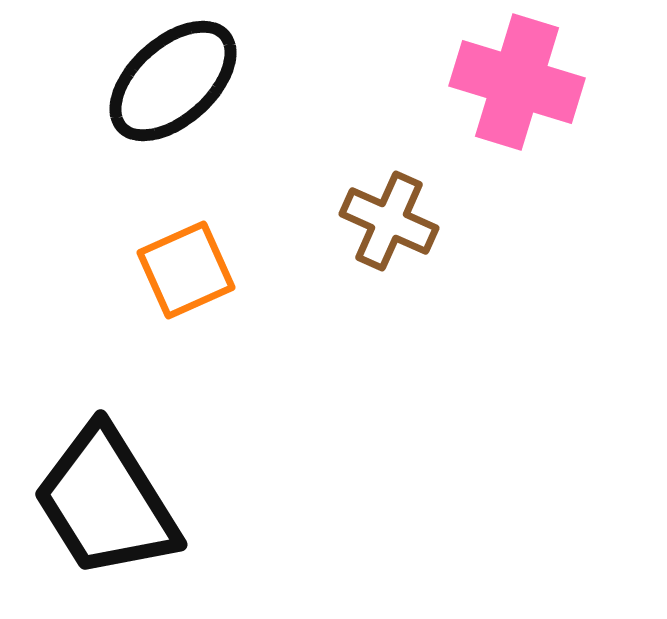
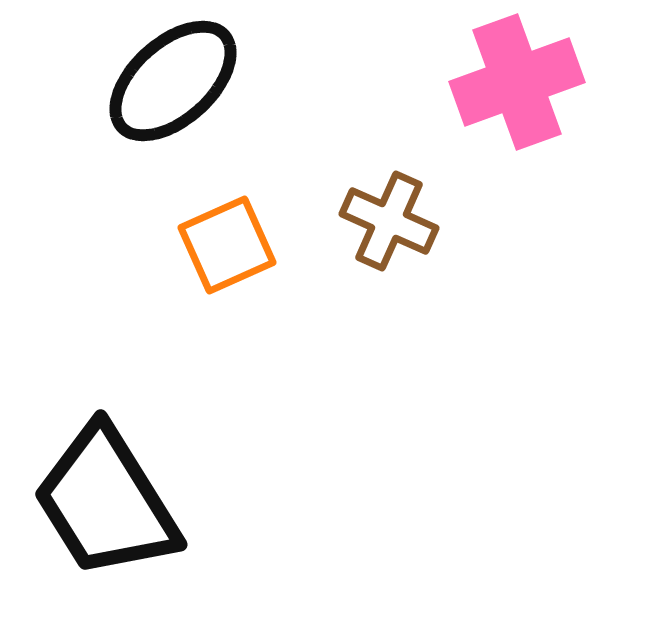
pink cross: rotated 37 degrees counterclockwise
orange square: moved 41 px right, 25 px up
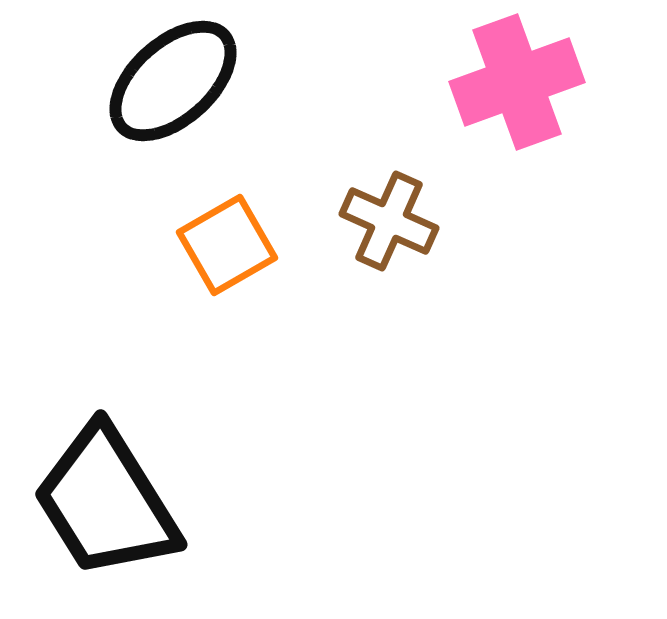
orange square: rotated 6 degrees counterclockwise
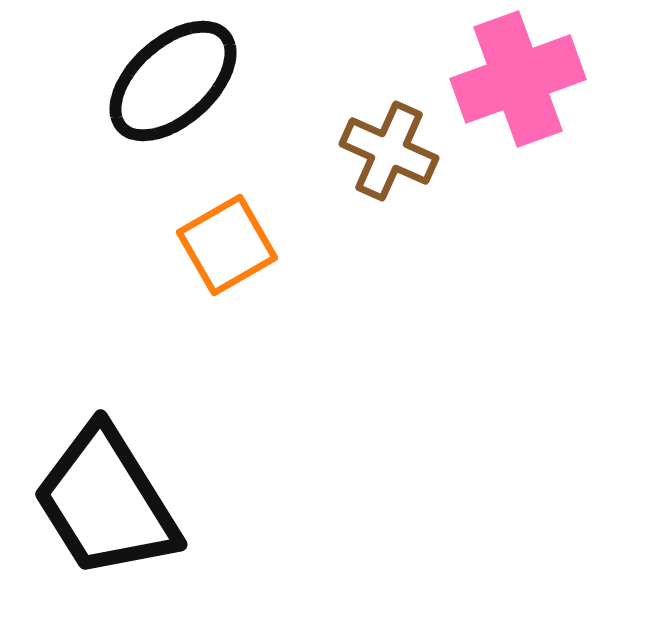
pink cross: moved 1 px right, 3 px up
brown cross: moved 70 px up
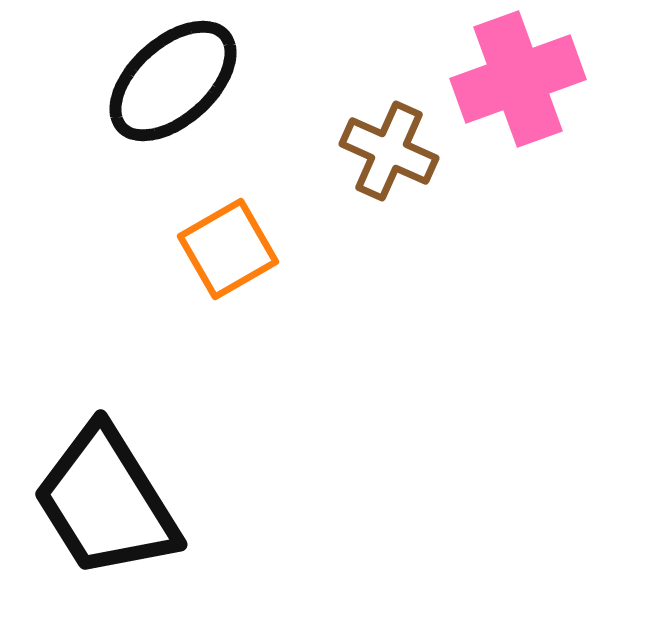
orange square: moved 1 px right, 4 px down
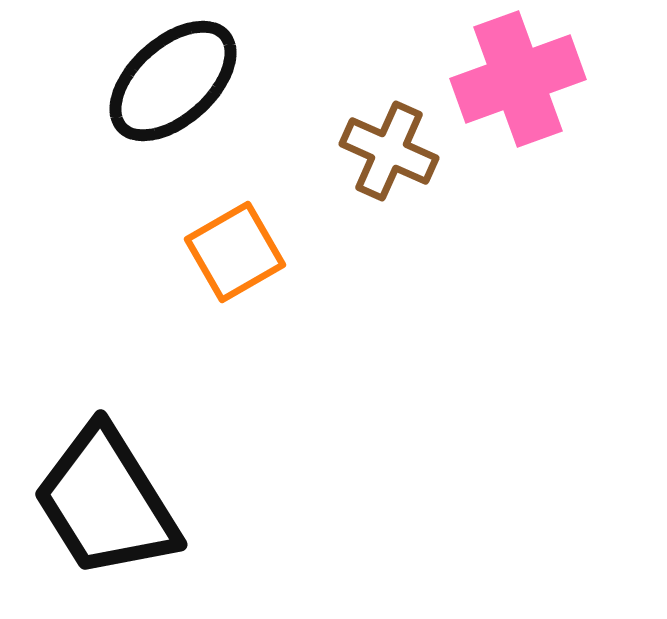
orange square: moved 7 px right, 3 px down
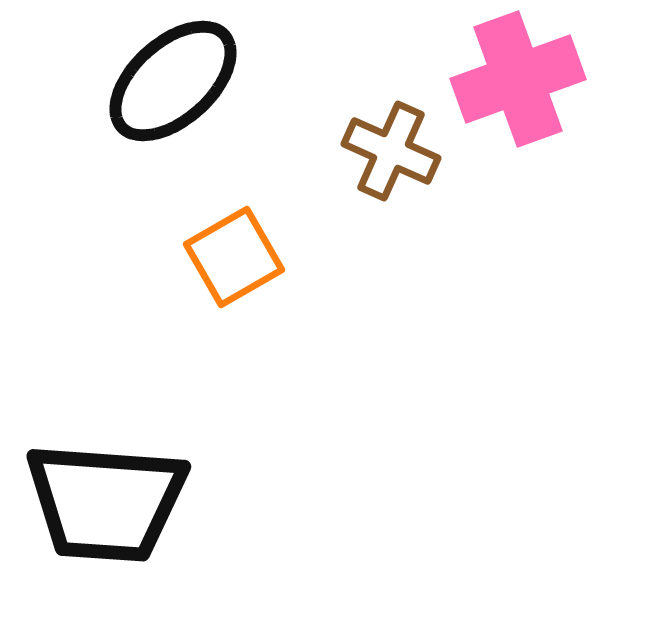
brown cross: moved 2 px right
orange square: moved 1 px left, 5 px down
black trapezoid: rotated 54 degrees counterclockwise
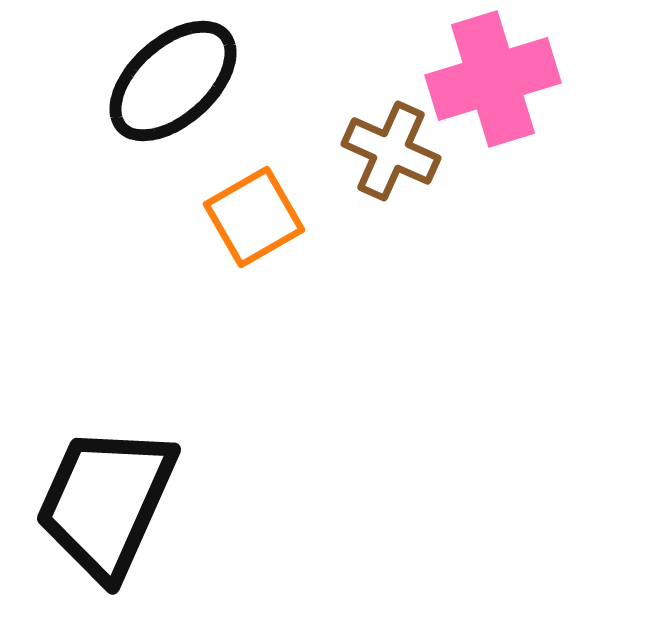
pink cross: moved 25 px left; rotated 3 degrees clockwise
orange square: moved 20 px right, 40 px up
black trapezoid: rotated 110 degrees clockwise
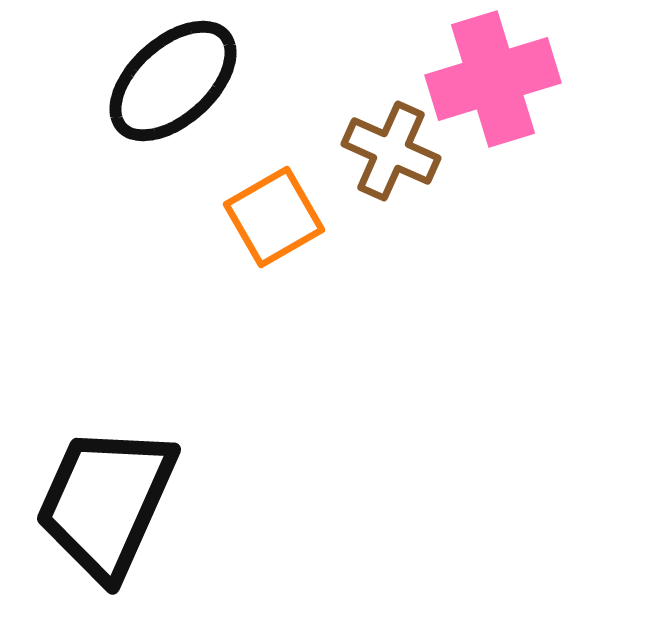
orange square: moved 20 px right
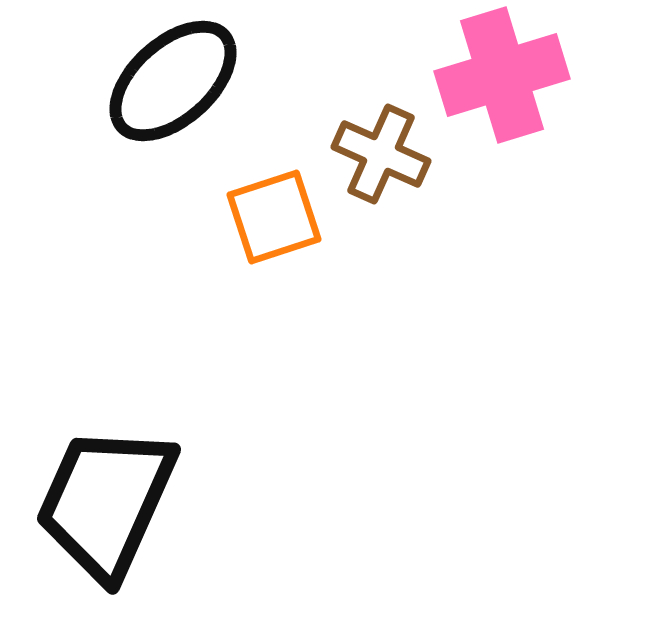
pink cross: moved 9 px right, 4 px up
brown cross: moved 10 px left, 3 px down
orange square: rotated 12 degrees clockwise
